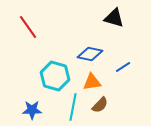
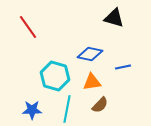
blue line: rotated 21 degrees clockwise
cyan line: moved 6 px left, 2 px down
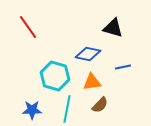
black triangle: moved 1 px left, 10 px down
blue diamond: moved 2 px left
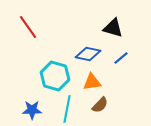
blue line: moved 2 px left, 9 px up; rotated 28 degrees counterclockwise
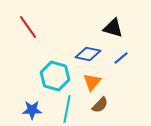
orange triangle: rotated 42 degrees counterclockwise
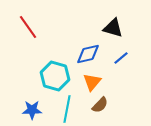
blue diamond: rotated 25 degrees counterclockwise
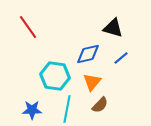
cyan hexagon: rotated 8 degrees counterclockwise
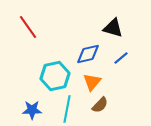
cyan hexagon: rotated 20 degrees counterclockwise
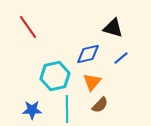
cyan line: rotated 12 degrees counterclockwise
